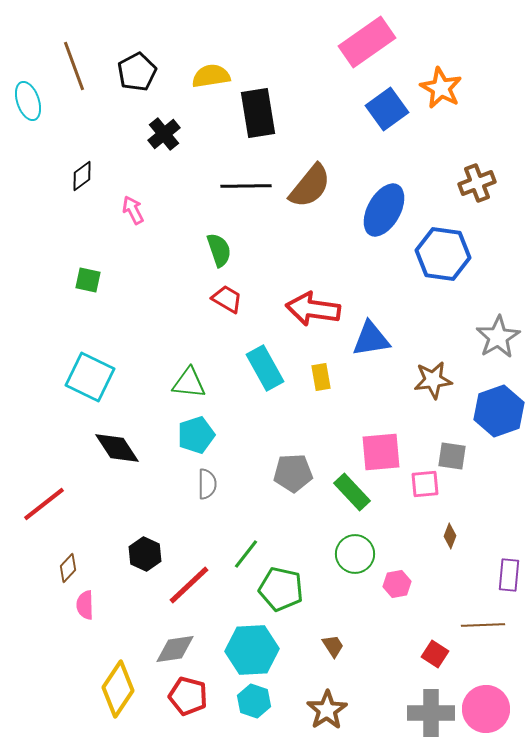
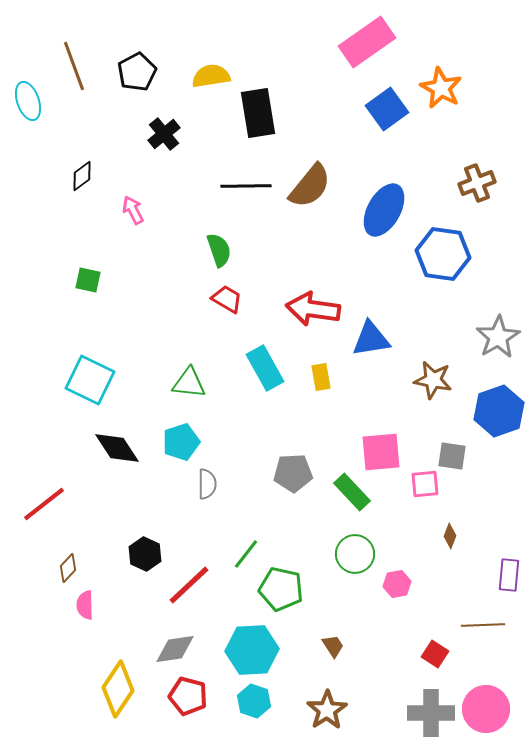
cyan square at (90, 377): moved 3 px down
brown star at (433, 380): rotated 18 degrees clockwise
cyan pentagon at (196, 435): moved 15 px left, 7 px down
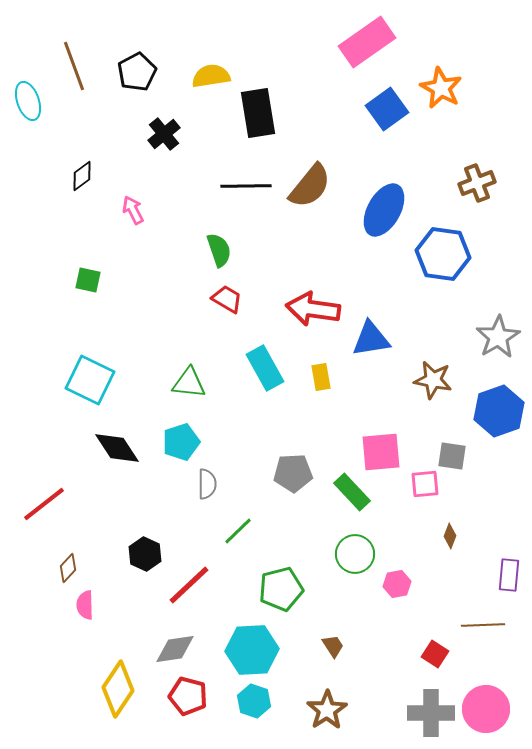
green line at (246, 554): moved 8 px left, 23 px up; rotated 8 degrees clockwise
green pentagon at (281, 589): rotated 27 degrees counterclockwise
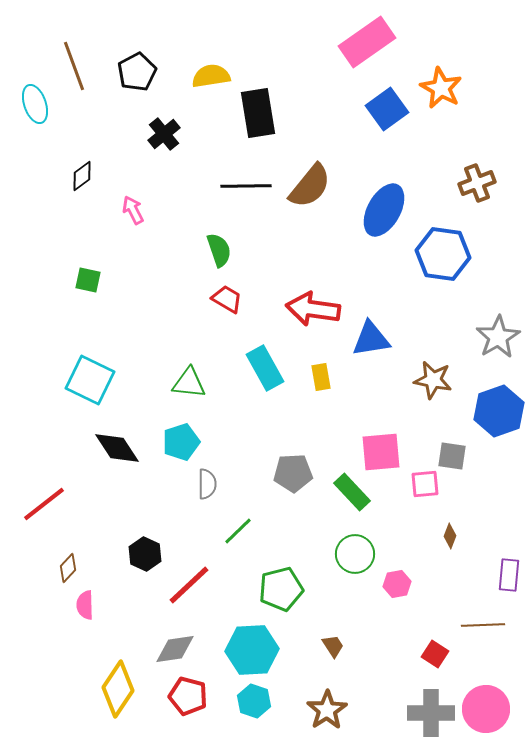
cyan ellipse at (28, 101): moved 7 px right, 3 px down
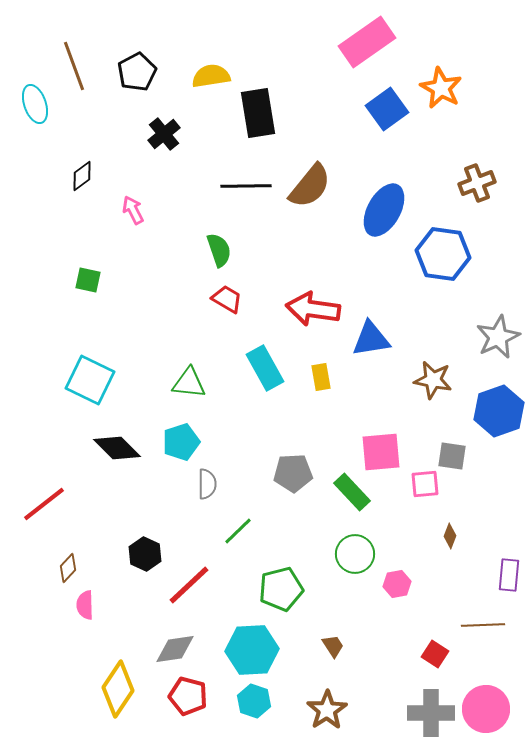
gray star at (498, 337): rotated 6 degrees clockwise
black diamond at (117, 448): rotated 12 degrees counterclockwise
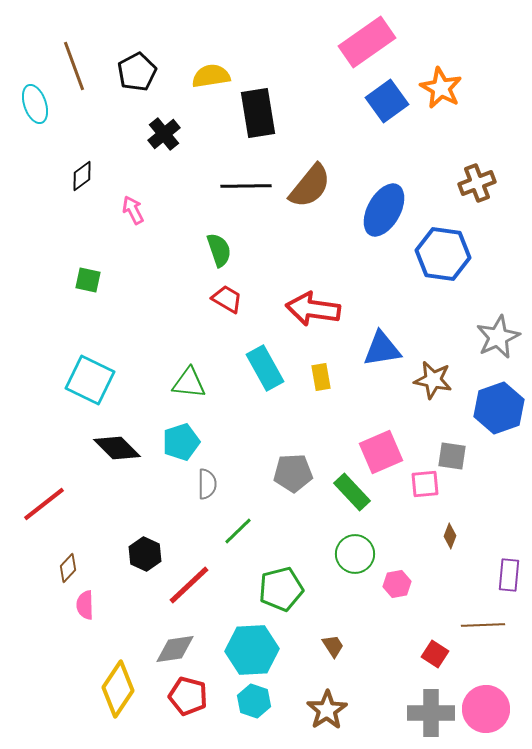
blue square at (387, 109): moved 8 px up
blue triangle at (371, 339): moved 11 px right, 10 px down
blue hexagon at (499, 411): moved 3 px up
pink square at (381, 452): rotated 18 degrees counterclockwise
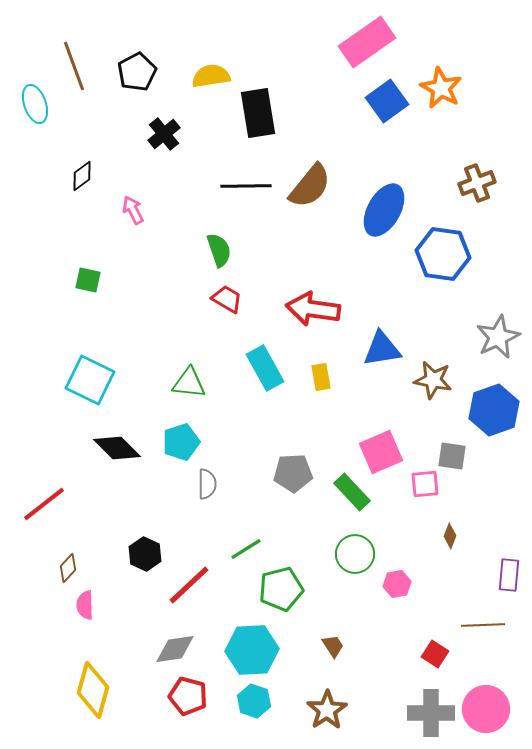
blue hexagon at (499, 408): moved 5 px left, 2 px down
green line at (238, 531): moved 8 px right, 18 px down; rotated 12 degrees clockwise
yellow diamond at (118, 689): moved 25 px left, 1 px down; rotated 18 degrees counterclockwise
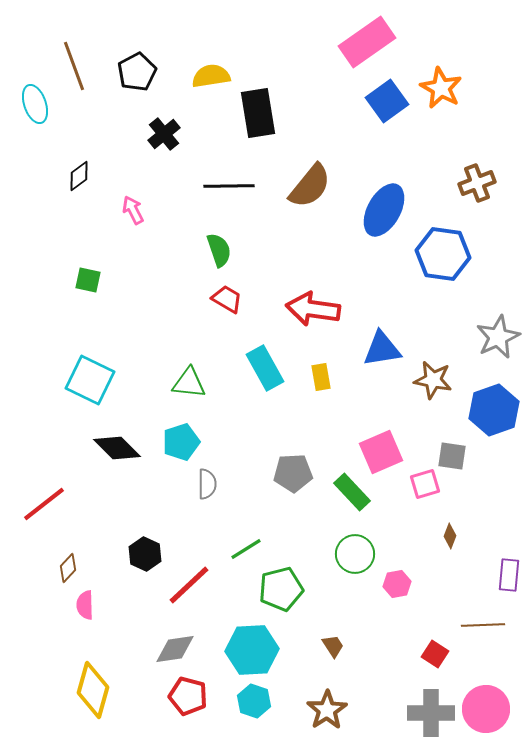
black diamond at (82, 176): moved 3 px left
black line at (246, 186): moved 17 px left
pink square at (425, 484): rotated 12 degrees counterclockwise
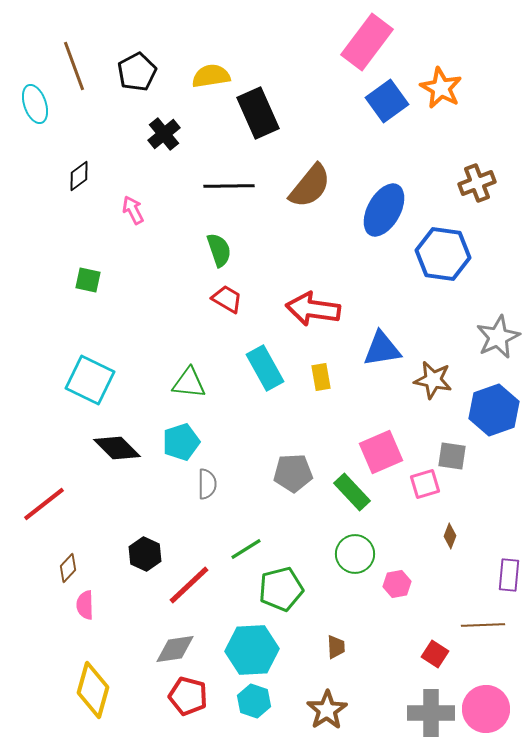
pink rectangle at (367, 42): rotated 18 degrees counterclockwise
black rectangle at (258, 113): rotated 15 degrees counterclockwise
brown trapezoid at (333, 646): moved 3 px right, 1 px down; rotated 30 degrees clockwise
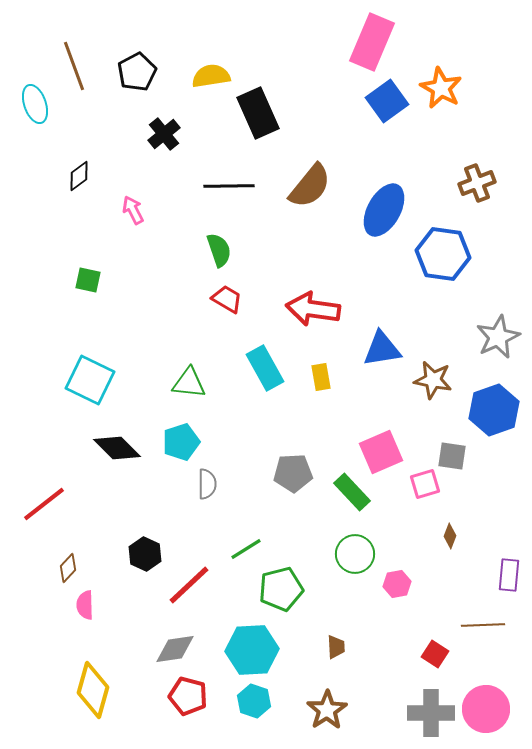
pink rectangle at (367, 42): moved 5 px right; rotated 14 degrees counterclockwise
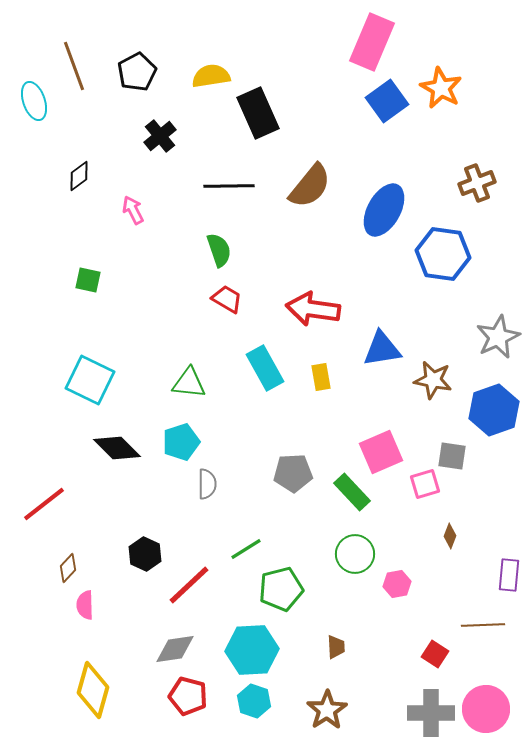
cyan ellipse at (35, 104): moved 1 px left, 3 px up
black cross at (164, 134): moved 4 px left, 2 px down
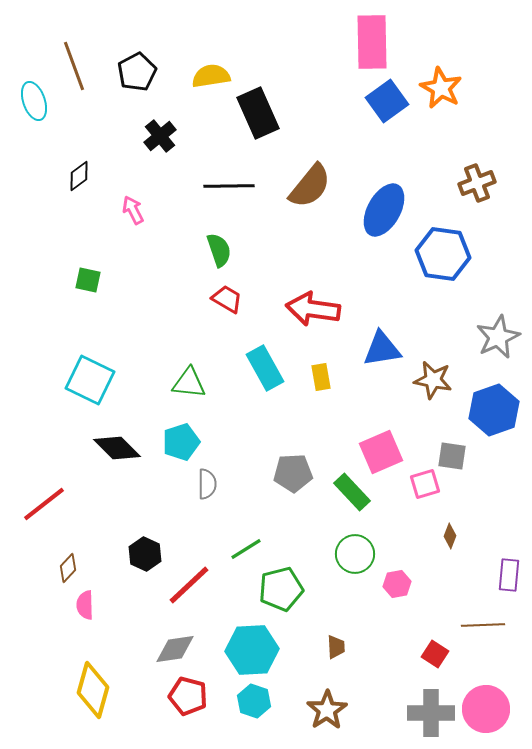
pink rectangle at (372, 42): rotated 24 degrees counterclockwise
